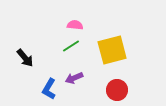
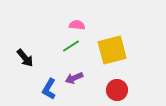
pink semicircle: moved 2 px right
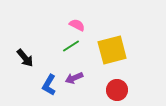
pink semicircle: rotated 21 degrees clockwise
blue L-shape: moved 4 px up
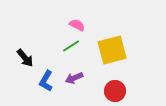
blue L-shape: moved 3 px left, 4 px up
red circle: moved 2 px left, 1 px down
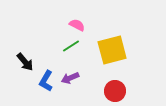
black arrow: moved 4 px down
purple arrow: moved 4 px left
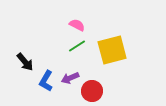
green line: moved 6 px right
red circle: moved 23 px left
